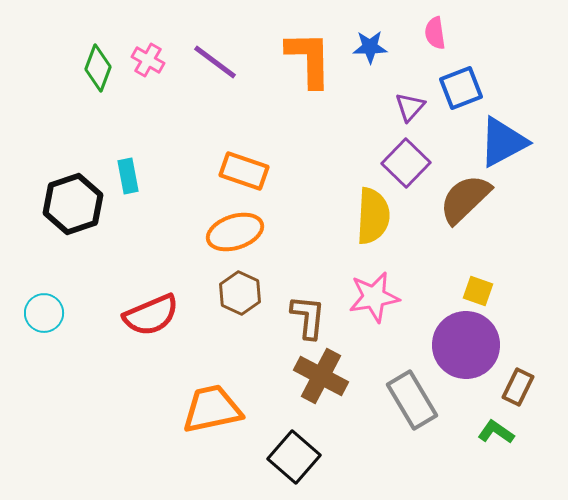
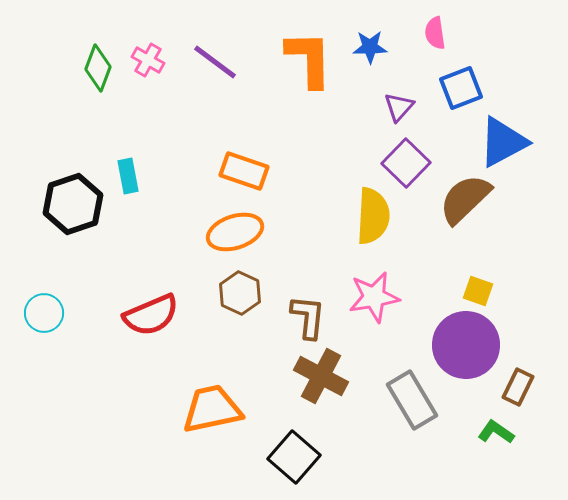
purple triangle: moved 11 px left
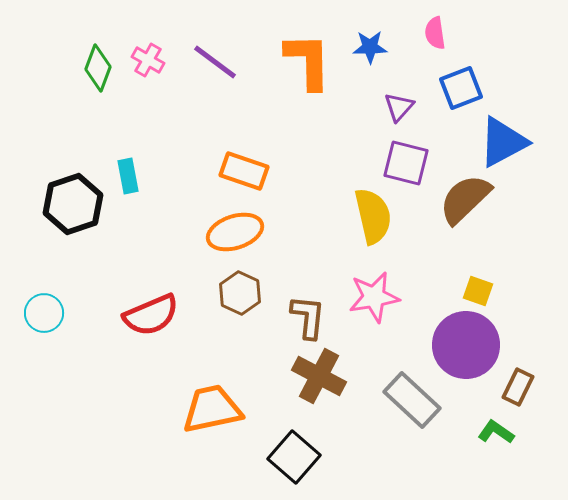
orange L-shape: moved 1 px left, 2 px down
purple square: rotated 30 degrees counterclockwise
yellow semicircle: rotated 16 degrees counterclockwise
brown cross: moved 2 px left
gray rectangle: rotated 16 degrees counterclockwise
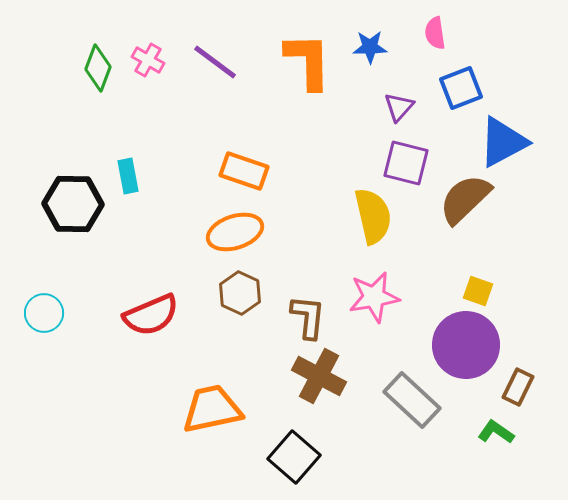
black hexagon: rotated 20 degrees clockwise
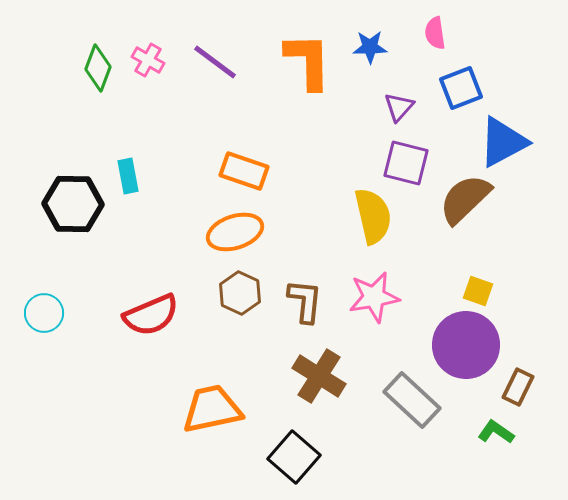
brown L-shape: moved 3 px left, 16 px up
brown cross: rotated 4 degrees clockwise
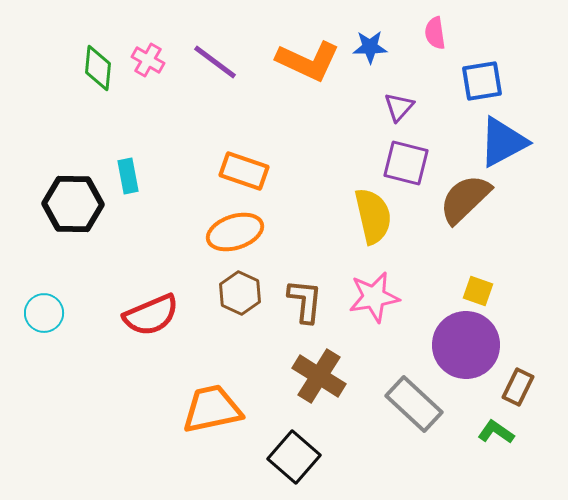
orange L-shape: rotated 116 degrees clockwise
green diamond: rotated 15 degrees counterclockwise
blue square: moved 21 px right, 7 px up; rotated 12 degrees clockwise
gray rectangle: moved 2 px right, 4 px down
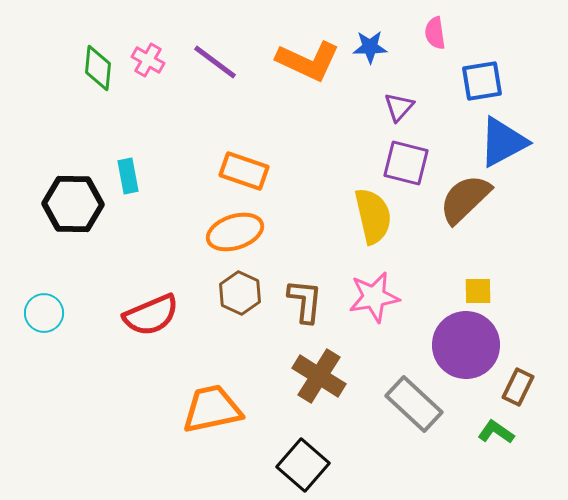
yellow square: rotated 20 degrees counterclockwise
black square: moved 9 px right, 8 px down
